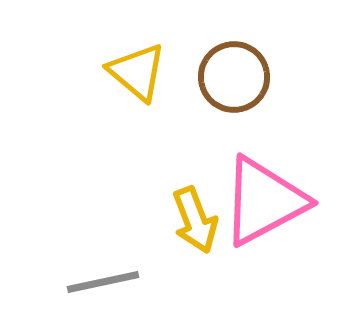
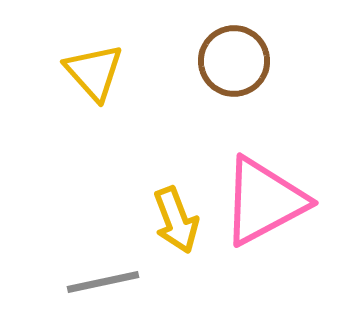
yellow triangle: moved 43 px left; rotated 8 degrees clockwise
brown circle: moved 16 px up
yellow arrow: moved 19 px left
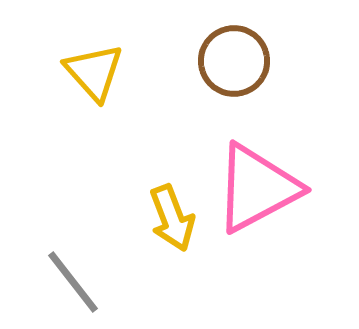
pink triangle: moved 7 px left, 13 px up
yellow arrow: moved 4 px left, 2 px up
gray line: moved 30 px left; rotated 64 degrees clockwise
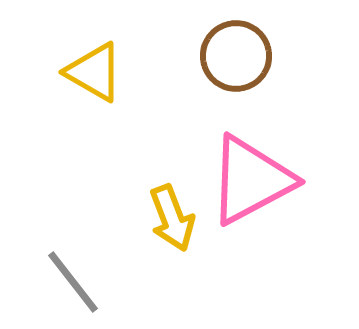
brown circle: moved 2 px right, 5 px up
yellow triangle: rotated 18 degrees counterclockwise
pink triangle: moved 6 px left, 8 px up
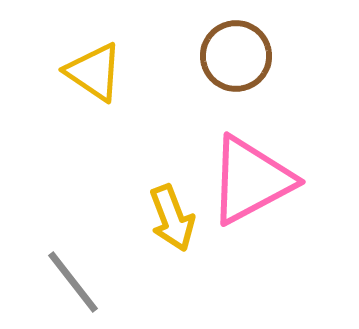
yellow triangle: rotated 4 degrees clockwise
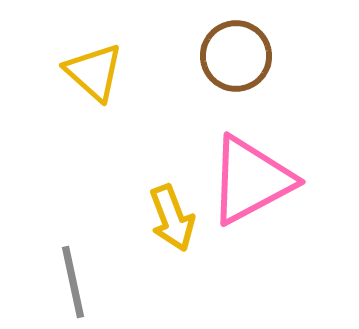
yellow triangle: rotated 8 degrees clockwise
gray line: rotated 26 degrees clockwise
